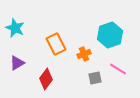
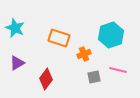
cyan hexagon: moved 1 px right
orange rectangle: moved 3 px right, 6 px up; rotated 45 degrees counterclockwise
pink line: moved 1 px down; rotated 18 degrees counterclockwise
gray square: moved 1 px left, 1 px up
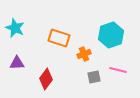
purple triangle: rotated 28 degrees clockwise
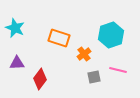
orange cross: rotated 16 degrees counterclockwise
red diamond: moved 6 px left
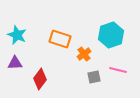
cyan star: moved 2 px right, 7 px down
orange rectangle: moved 1 px right, 1 px down
purple triangle: moved 2 px left
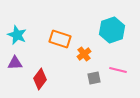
cyan hexagon: moved 1 px right, 5 px up
gray square: moved 1 px down
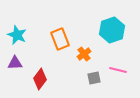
orange rectangle: rotated 50 degrees clockwise
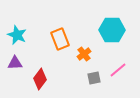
cyan hexagon: rotated 20 degrees clockwise
pink line: rotated 54 degrees counterclockwise
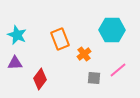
gray square: rotated 16 degrees clockwise
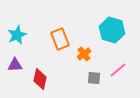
cyan hexagon: rotated 15 degrees clockwise
cyan star: rotated 24 degrees clockwise
purple triangle: moved 2 px down
red diamond: rotated 25 degrees counterclockwise
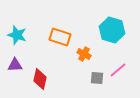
cyan star: rotated 30 degrees counterclockwise
orange rectangle: moved 2 px up; rotated 50 degrees counterclockwise
orange cross: rotated 24 degrees counterclockwise
gray square: moved 3 px right
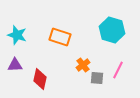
orange cross: moved 1 px left, 11 px down; rotated 24 degrees clockwise
pink line: rotated 24 degrees counterclockwise
